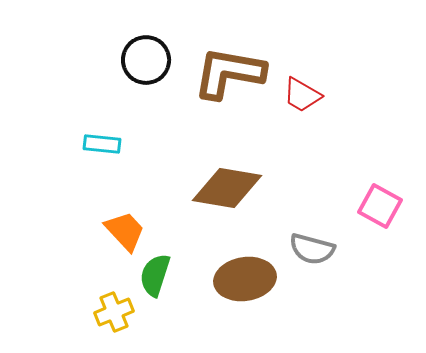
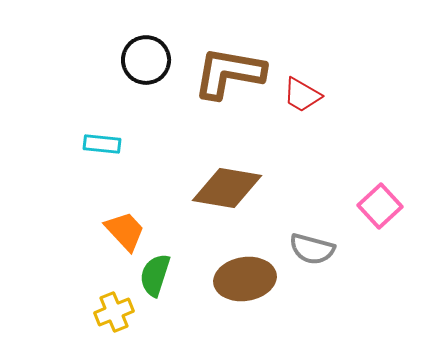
pink square: rotated 18 degrees clockwise
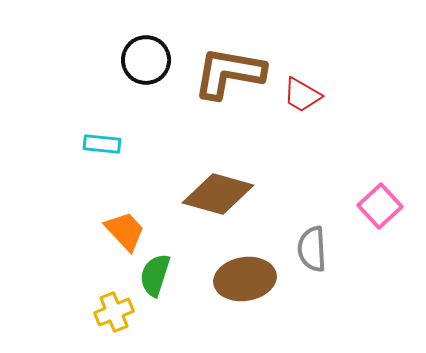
brown diamond: moved 9 px left, 6 px down; rotated 6 degrees clockwise
gray semicircle: rotated 72 degrees clockwise
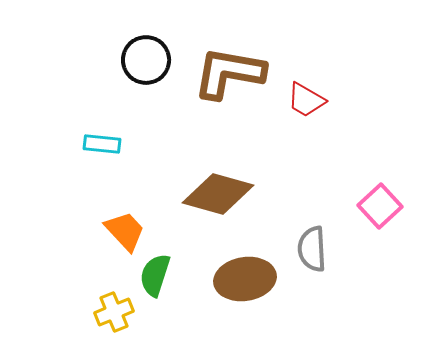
red trapezoid: moved 4 px right, 5 px down
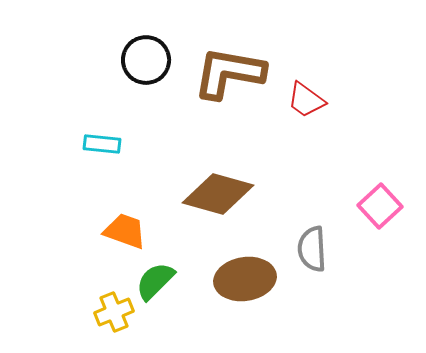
red trapezoid: rotated 6 degrees clockwise
orange trapezoid: rotated 27 degrees counterclockwise
green semicircle: moved 6 px down; rotated 27 degrees clockwise
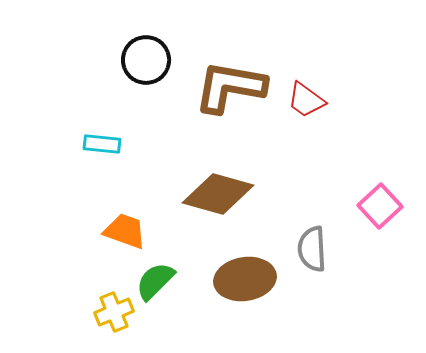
brown L-shape: moved 1 px right, 14 px down
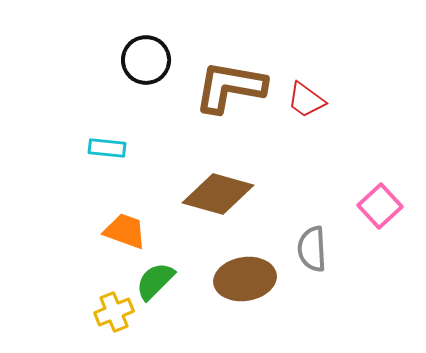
cyan rectangle: moved 5 px right, 4 px down
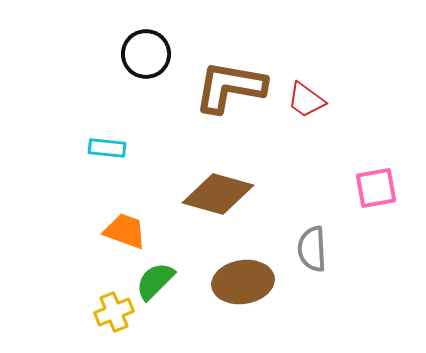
black circle: moved 6 px up
pink square: moved 4 px left, 18 px up; rotated 33 degrees clockwise
brown ellipse: moved 2 px left, 3 px down
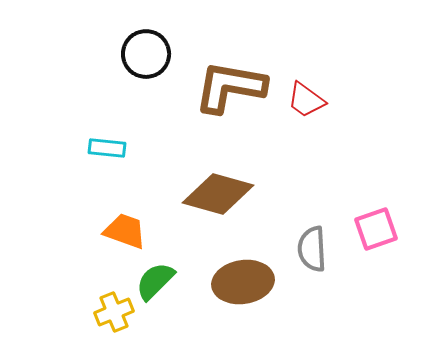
pink square: moved 41 px down; rotated 9 degrees counterclockwise
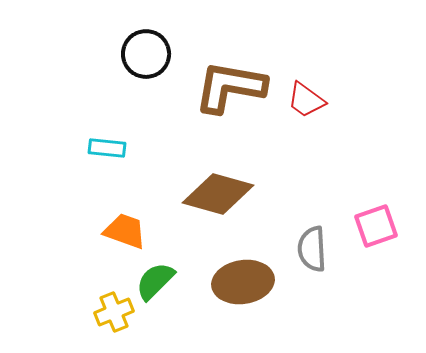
pink square: moved 3 px up
